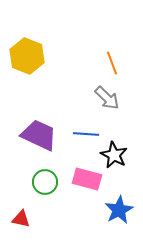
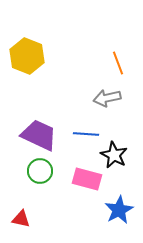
orange line: moved 6 px right
gray arrow: rotated 124 degrees clockwise
green circle: moved 5 px left, 11 px up
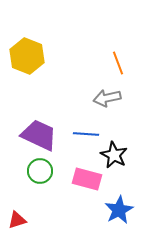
red triangle: moved 4 px left, 1 px down; rotated 30 degrees counterclockwise
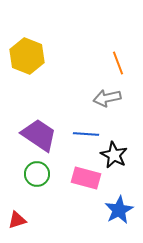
purple trapezoid: rotated 9 degrees clockwise
green circle: moved 3 px left, 3 px down
pink rectangle: moved 1 px left, 1 px up
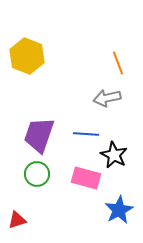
purple trapezoid: rotated 105 degrees counterclockwise
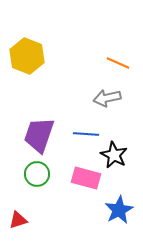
orange line: rotated 45 degrees counterclockwise
red triangle: moved 1 px right
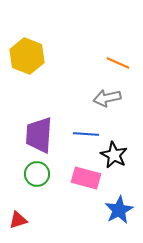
purple trapezoid: rotated 15 degrees counterclockwise
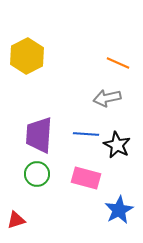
yellow hexagon: rotated 12 degrees clockwise
black star: moved 3 px right, 10 px up
red triangle: moved 2 px left
